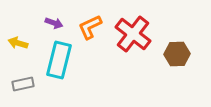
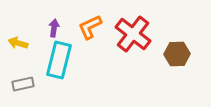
purple arrow: moved 5 px down; rotated 102 degrees counterclockwise
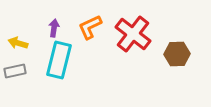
gray rectangle: moved 8 px left, 13 px up
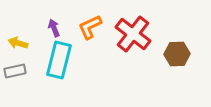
purple arrow: rotated 30 degrees counterclockwise
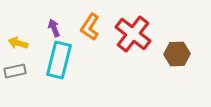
orange L-shape: rotated 32 degrees counterclockwise
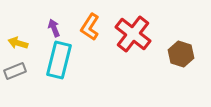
brown hexagon: moved 4 px right; rotated 20 degrees clockwise
gray rectangle: rotated 10 degrees counterclockwise
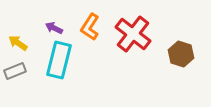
purple arrow: rotated 42 degrees counterclockwise
yellow arrow: rotated 18 degrees clockwise
